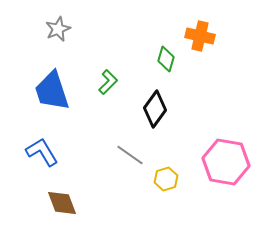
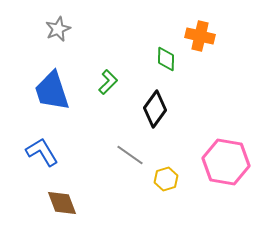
green diamond: rotated 15 degrees counterclockwise
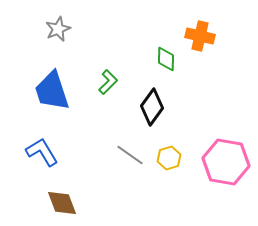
black diamond: moved 3 px left, 2 px up
yellow hexagon: moved 3 px right, 21 px up
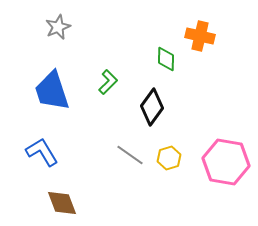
gray star: moved 2 px up
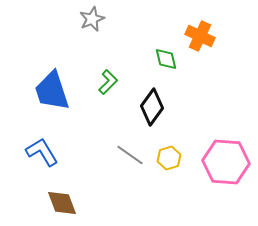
gray star: moved 34 px right, 8 px up
orange cross: rotated 12 degrees clockwise
green diamond: rotated 15 degrees counterclockwise
pink hexagon: rotated 6 degrees counterclockwise
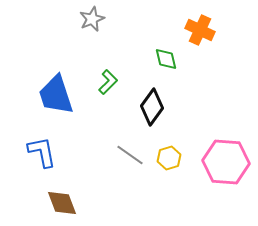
orange cross: moved 6 px up
blue trapezoid: moved 4 px right, 4 px down
blue L-shape: rotated 20 degrees clockwise
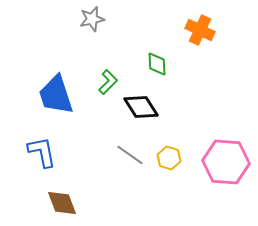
gray star: rotated 10 degrees clockwise
green diamond: moved 9 px left, 5 px down; rotated 10 degrees clockwise
black diamond: moved 11 px left; rotated 69 degrees counterclockwise
yellow hexagon: rotated 25 degrees counterclockwise
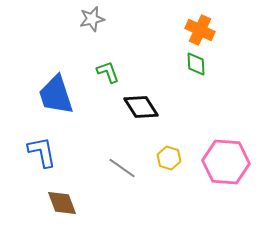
green diamond: moved 39 px right
green L-shape: moved 10 px up; rotated 65 degrees counterclockwise
gray line: moved 8 px left, 13 px down
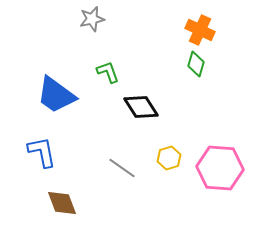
green diamond: rotated 20 degrees clockwise
blue trapezoid: rotated 36 degrees counterclockwise
yellow hexagon: rotated 25 degrees clockwise
pink hexagon: moved 6 px left, 6 px down
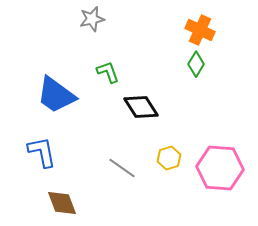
green diamond: rotated 15 degrees clockwise
